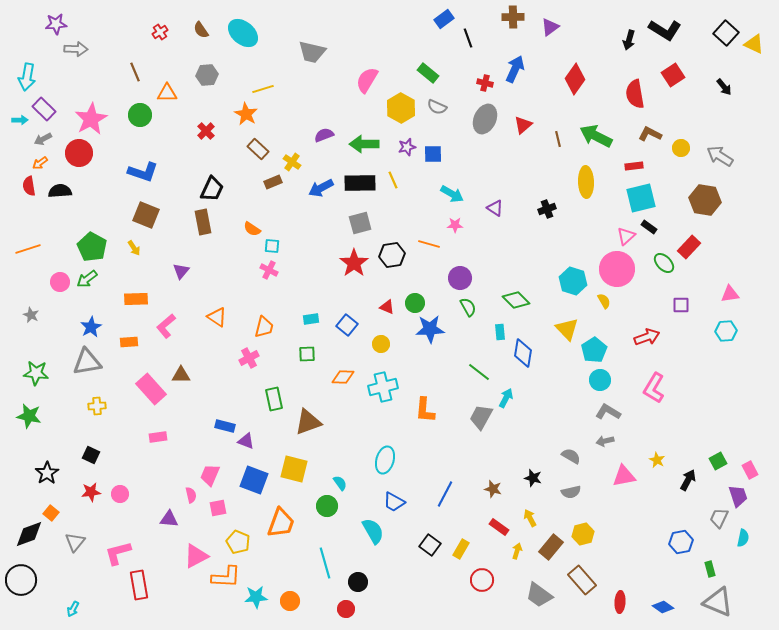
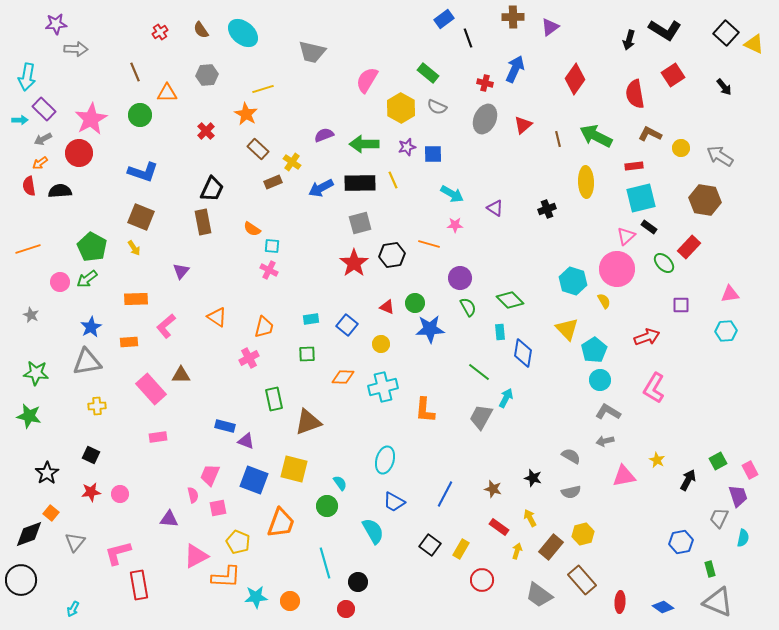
brown square at (146, 215): moved 5 px left, 2 px down
green diamond at (516, 300): moved 6 px left
pink semicircle at (191, 495): moved 2 px right
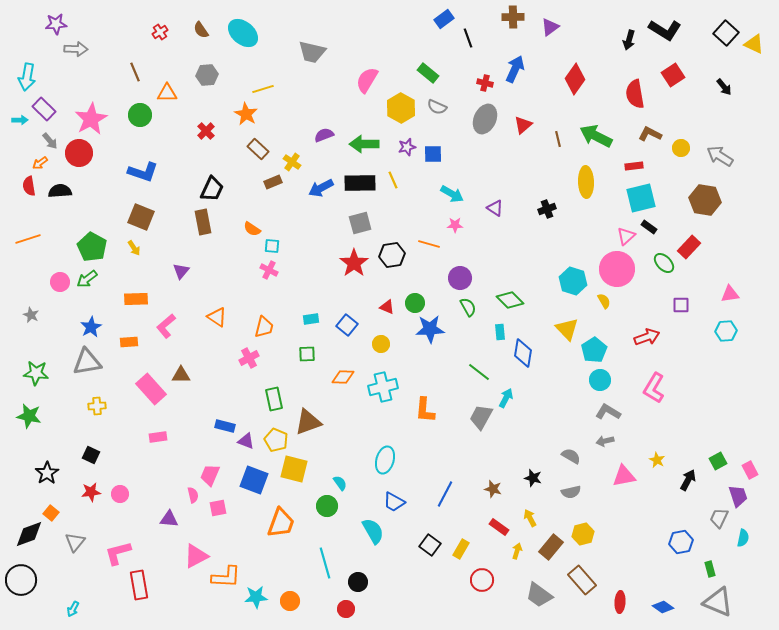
gray arrow at (43, 139): moved 7 px right, 2 px down; rotated 102 degrees counterclockwise
orange line at (28, 249): moved 10 px up
yellow pentagon at (238, 542): moved 38 px right, 102 px up
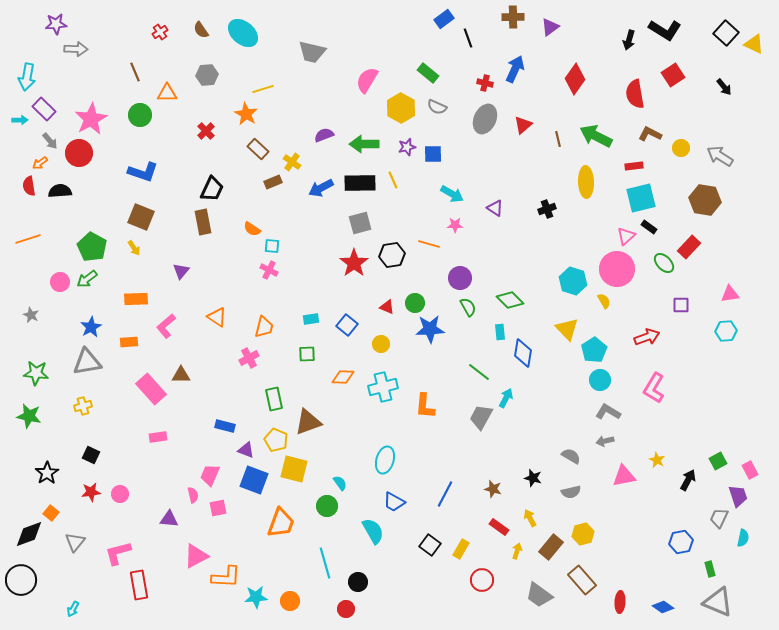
yellow cross at (97, 406): moved 14 px left; rotated 12 degrees counterclockwise
orange L-shape at (425, 410): moved 4 px up
purple triangle at (246, 441): moved 9 px down
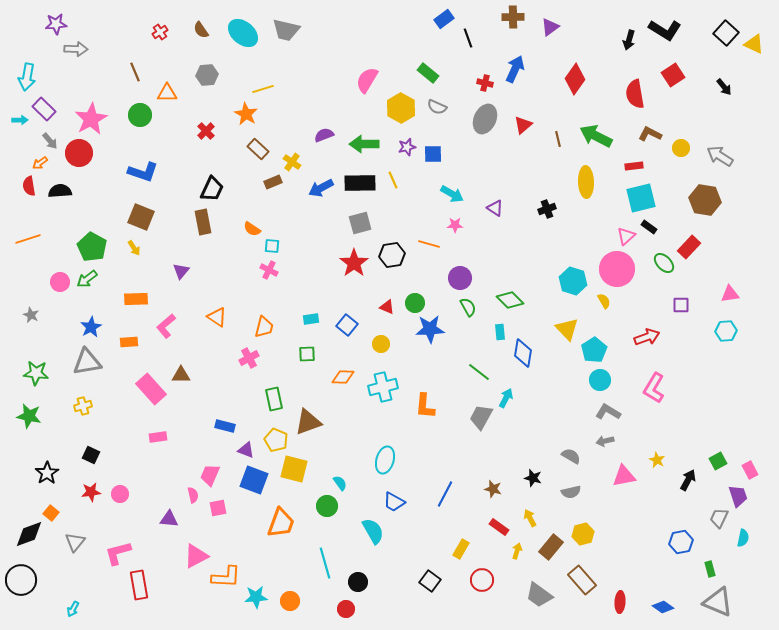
gray trapezoid at (312, 52): moved 26 px left, 22 px up
black square at (430, 545): moved 36 px down
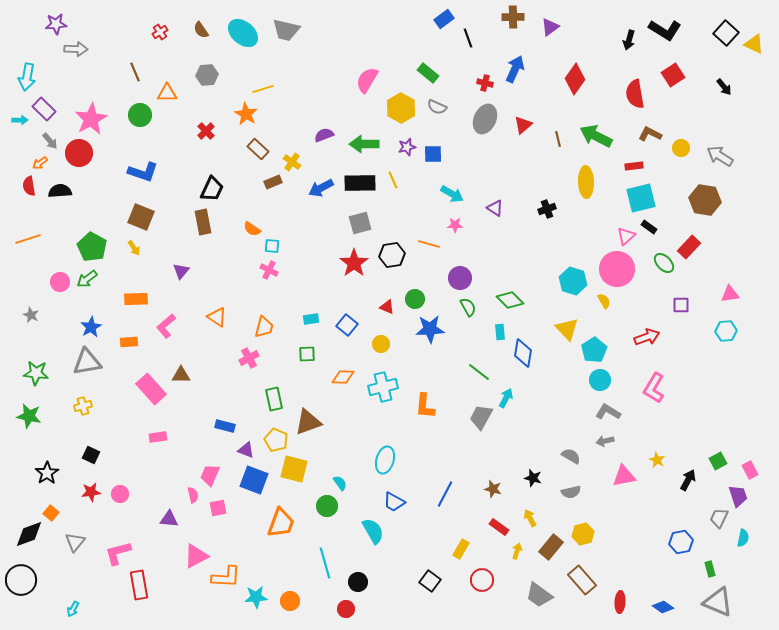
green circle at (415, 303): moved 4 px up
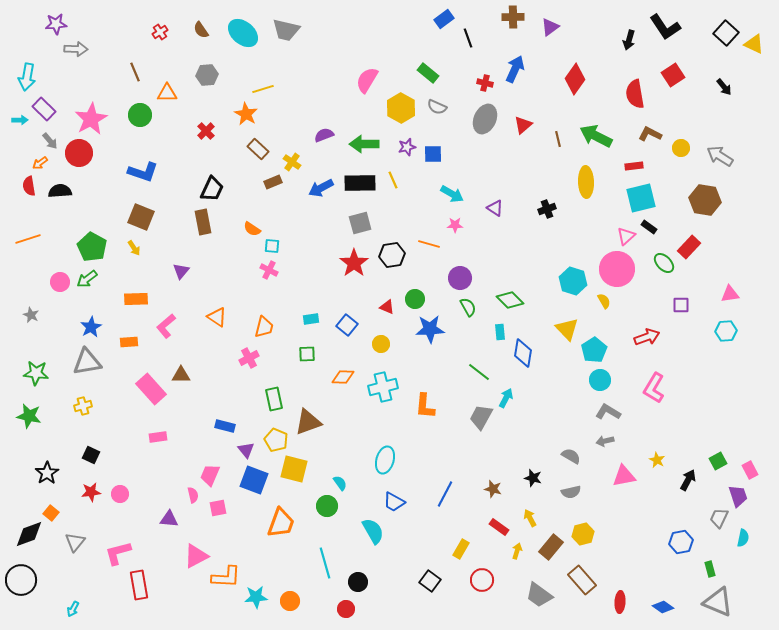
black L-shape at (665, 30): moved 3 px up; rotated 24 degrees clockwise
purple triangle at (246, 450): rotated 30 degrees clockwise
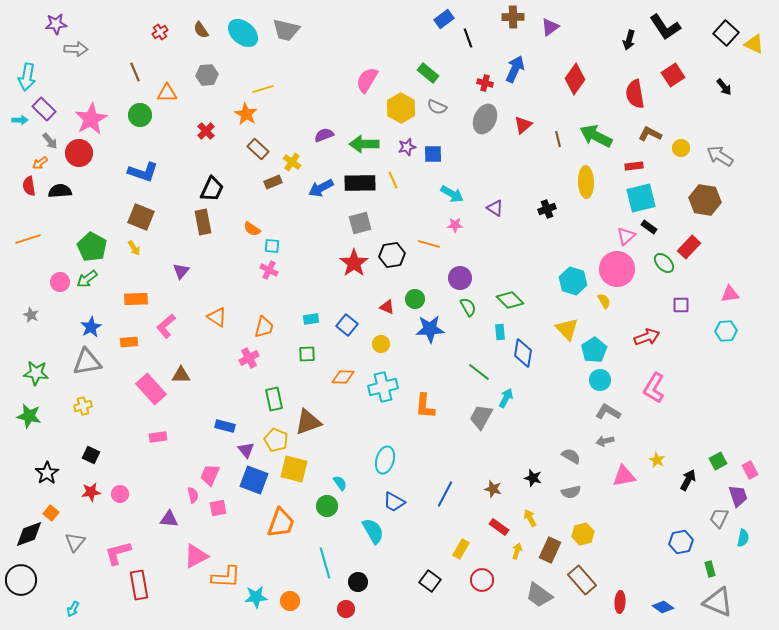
brown rectangle at (551, 547): moved 1 px left, 3 px down; rotated 15 degrees counterclockwise
